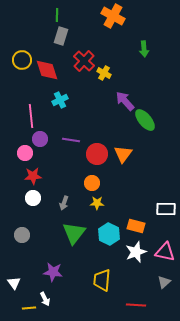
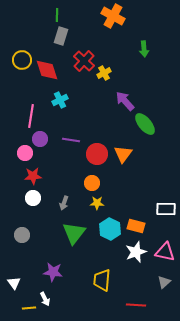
yellow cross: rotated 32 degrees clockwise
pink line: rotated 15 degrees clockwise
green ellipse: moved 4 px down
cyan hexagon: moved 1 px right, 5 px up
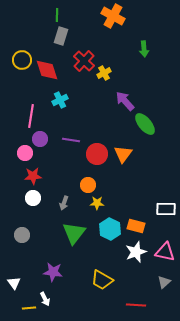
orange circle: moved 4 px left, 2 px down
yellow trapezoid: rotated 65 degrees counterclockwise
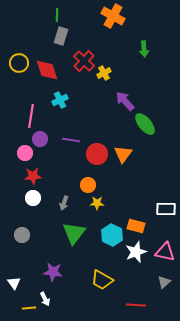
yellow circle: moved 3 px left, 3 px down
cyan hexagon: moved 2 px right, 6 px down
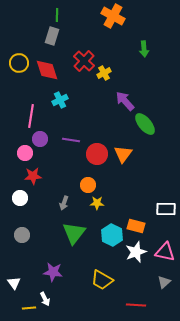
gray rectangle: moved 9 px left
white circle: moved 13 px left
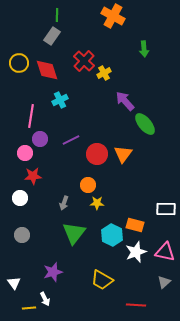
gray rectangle: rotated 18 degrees clockwise
purple line: rotated 36 degrees counterclockwise
orange rectangle: moved 1 px left, 1 px up
purple star: rotated 24 degrees counterclockwise
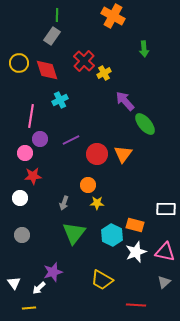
white arrow: moved 6 px left, 11 px up; rotated 72 degrees clockwise
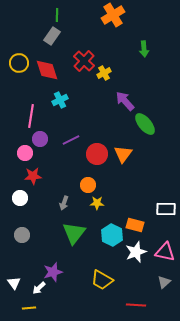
orange cross: moved 1 px up; rotated 30 degrees clockwise
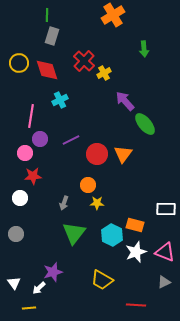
green line: moved 10 px left
gray rectangle: rotated 18 degrees counterclockwise
gray circle: moved 6 px left, 1 px up
pink triangle: rotated 10 degrees clockwise
gray triangle: rotated 16 degrees clockwise
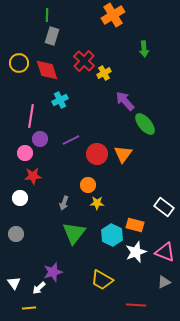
white rectangle: moved 2 px left, 2 px up; rotated 36 degrees clockwise
